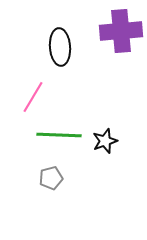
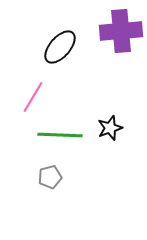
black ellipse: rotated 45 degrees clockwise
green line: moved 1 px right
black star: moved 5 px right, 13 px up
gray pentagon: moved 1 px left, 1 px up
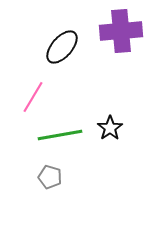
black ellipse: moved 2 px right
black star: rotated 15 degrees counterclockwise
green line: rotated 12 degrees counterclockwise
gray pentagon: rotated 30 degrees clockwise
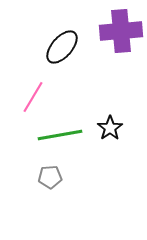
gray pentagon: rotated 20 degrees counterclockwise
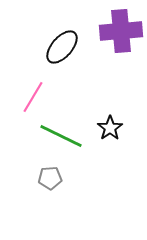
green line: moved 1 px right, 1 px down; rotated 36 degrees clockwise
gray pentagon: moved 1 px down
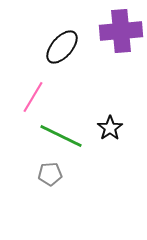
gray pentagon: moved 4 px up
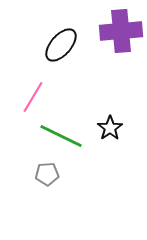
black ellipse: moved 1 px left, 2 px up
gray pentagon: moved 3 px left
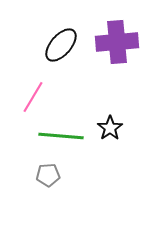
purple cross: moved 4 px left, 11 px down
green line: rotated 21 degrees counterclockwise
gray pentagon: moved 1 px right, 1 px down
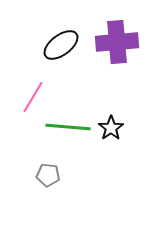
black ellipse: rotated 12 degrees clockwise
black star: moved 1 px right
green line: moved 7 px right, 9 px up
gray pentagon: rotated 10 degrees clockwise
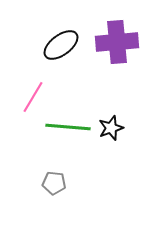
black star: rotated 15 degrees clockwise
gray pentagon: moved 6 px right, 8 px down
